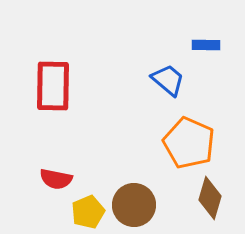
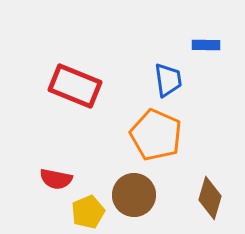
blue trapezoid: rotated 42 degrees clockwise
red rectangle: moved 22 px right; rotated 69 degrees counterclockwise
orange pentagon: moved 33 px left, 8 px up
brown circle: moved 10 px up
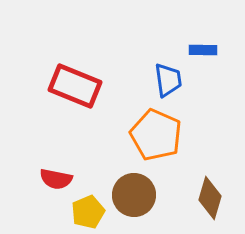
blue rectangle: moved 3 px left, 5 px down
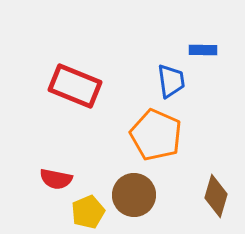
blue trapezoid: moved 3 px right, 1 px down
brown diamond: moved 6 px right, 2 px up
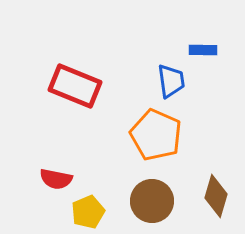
brown circle: moved 18 px right, 6 px down
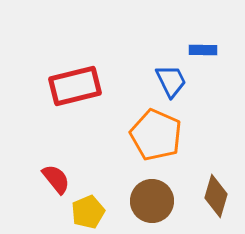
blue trapezoid: rotated 18 degrees counterclockwise
red rectangle: rotated 36 degrees counterclockwise
red semicircle: rotated 140 degrees counterclockwise
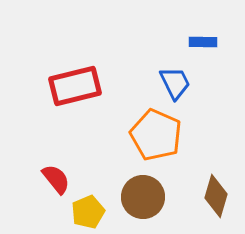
blue rectangle: moved 8 px up
blue trapezoid: moved 4 px right, 2 px down
brown circle: moved 9 px left, 4 px up
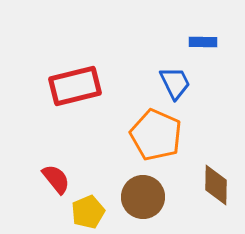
brown diamond: moved 11 px up; rotated 15 degrees counterclockwise
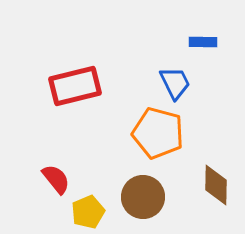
orange pentagon: moved 2 px right, 2 px up; rotated 9 degrees counterclockwise
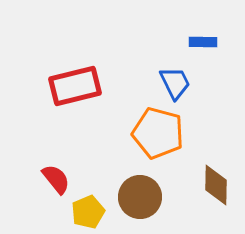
brown circle: moved 3 px left
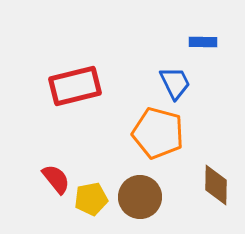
yellow pentagon: moved 3 px right, 13 px up; rotated 12 degrees clockwise
